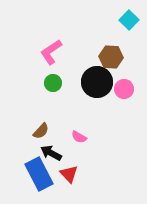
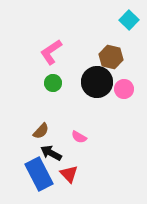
brown hexagon: rotated 10 degrees clockwise
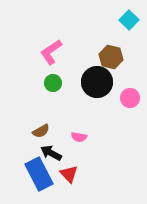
pink circle: moved 6 px right, 9 px down
brown semicircle: rotated 18 degrees clockwise
pink semicircle: rotated 21 degrees counterclockwise
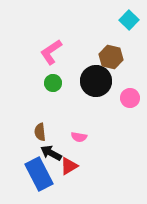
black circle: moved 1 px left, 1 px up
brown semicircle: moved 1 px left, 1 px down; rotated 114 degrees clockwise
red triangle: moved 8 px up; rotated 42 degrees clockwise
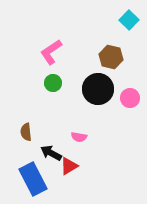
black circle: moved 2 px right, 8 px down
brown semicircle: moved 14 px left
blue rectangle: moved 6 px left, 5 px down
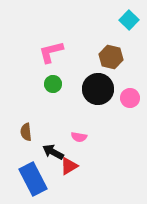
pink L-shape: rotated 20 degrees clockwise
green circle: moved 1 px down
black arrow: moved 2 px right, 1 px up
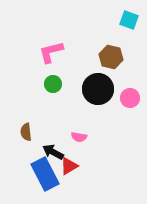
cyan square: rotated 24 degrees counterclockwise
blue rectangle: moved 12 px right, 5 px up
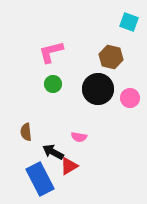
cyan square: moved 2 px down
blue rectangle: moved 5 px left, 5 px down
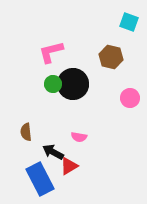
black circle: moved 25 px left, 5 px up
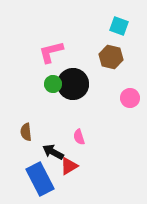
cyan square: moved 10 px left, 4 px down
pink semicircle: rotated 63 degrees clockwise
